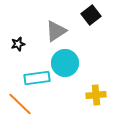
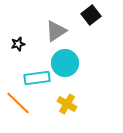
yellow cross: moved 29 px left, 9 px down; rotated 36 degrees clockwise
orange line: moved 2 px left, 1 px up
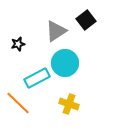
black square: moved 5 px left, 5 px down
cyan rectangle: rotated 20 degrees counterclockwise
yellow cross: moved 2 px right; rotated 12 degrees counterclockwise
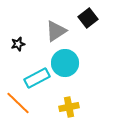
black square: moved 2 px right, 2 px up
yellow cross: moved 3 px down; rotated 30 degrees counterclockwise
